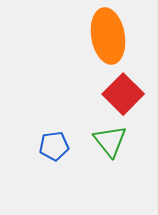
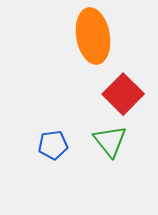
orange ellipse: moved 15 px left
blue pentagon: moved 1 px left, 1 px up
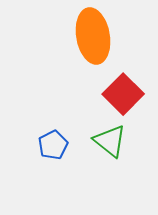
green triangle: rotated 12 degrees counterclockwise
blue pentagon: rotated 20 degrees counterclockwise
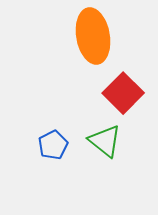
red square: moved 1 px up
green triangle: moved 5 px left
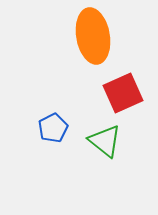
red square: rotated 21 degrees clockwise
blue pentagon: moved 17 px up
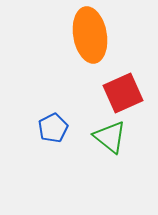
orange ellipse: moved 3 px left, 1 px up
green triangle: moved 5 px right, 4 px up
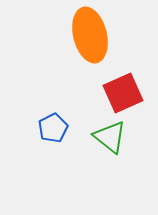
orange ellipse: rotated 4 degrees counterclockwise
